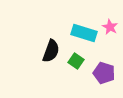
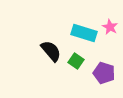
black semicircle: rotated 60 degrees counterclockwise
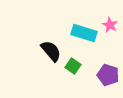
pink star: moved 2 px up
green square: moved 3 px left, 5 px down
purple pentagon: moved 4 px right, 2 px down
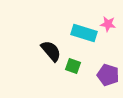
pink star: moved 2 px left, 1 px up; rotated 21 degrees counterclockwise
green square: rotated 14 degrees counterclockwise
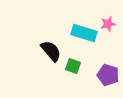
pink star: rotated 21 degrees counterclockwise
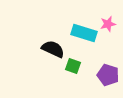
black semicircle: moved 2 px right, 2 px up; rotated 25 degrees counterclockwise
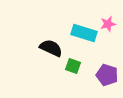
black semicircle: moved 2 px left, 1 px up
purple pentagon: moved 1 px left
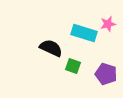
purple pentagon: moved 1 px left, 1 px up
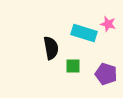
pink star: rotated 28 degrees clockwise
black semicircle: rotated 55 degrees clockwise
green square: rotated 21 degrees counterclockwise
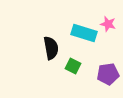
green square: rotated 28 degrees clockwise
purple pentagon: moved 2 px right; rotated 25 degrees counterclockwise
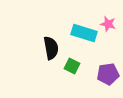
green square: moved 1 px left
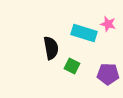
purple pentagon: rotated 10 degrees clockwise
